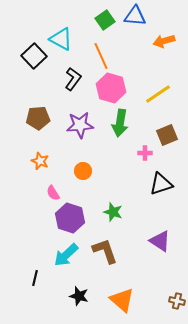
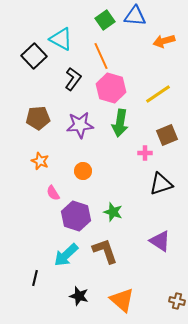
purple hexagon: moved 6 px right, 2 px up
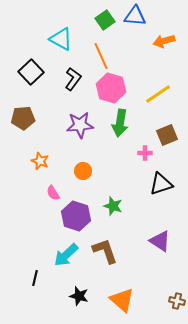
black square: moved 3 px left, 16 px down
brown pentagon: moved 15 px left
green star: moved 6 px up
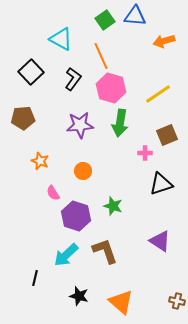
orange triangle: moved 1 px left, 2 px down
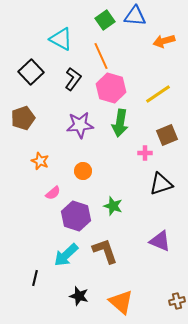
brown pentagon: rotated 15 degrees counterclockwise
pink semicircle: rotated 98 degrees counterclockwise
purple triangle: rotated 10 degrees counterclockwise
brown cross: rotated 28 degrees counterclockwise
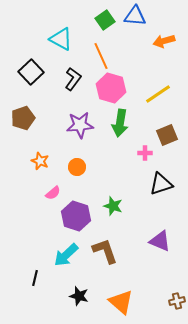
orange circle: moved 6 px left, 4 px up
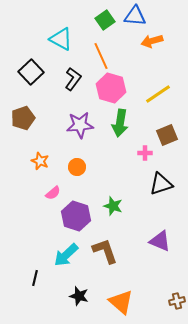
orange arrow: moved 12 px left
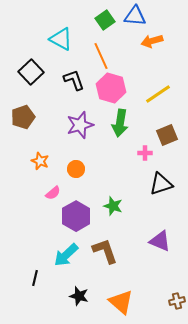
black L-shape: moved 1 px right, 1 px down; rotated 55 degrees counterclockwise
brown pentagon: moved 1 px up
purple star: rotated 12 degrees counterclockwise
orange circle: moved 1 px left, 2 px down
purple hexagon: rotated 12 degrees clockwise
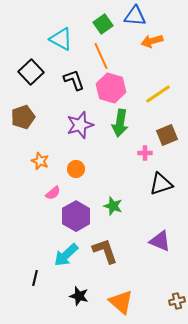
green square: moved 2 px left, 4 px down
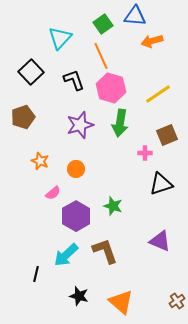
cyan triangle: moved 1 px left, 1 px up; rotated 45 degrees clockwise
black line: moved 1 px right, 4 px up
brown cross: rotated 21 degrees counterclockwise
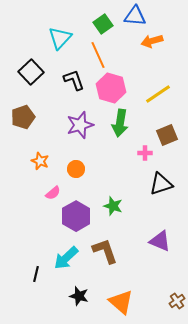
orange line: moved 3 px left, 1 px up
cyan arrow: moved 3 px down
